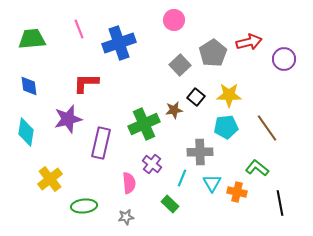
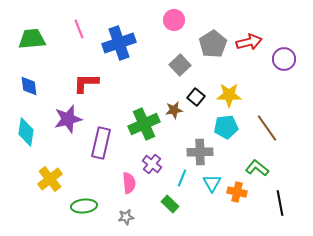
gray pentagon: moved 9 px up
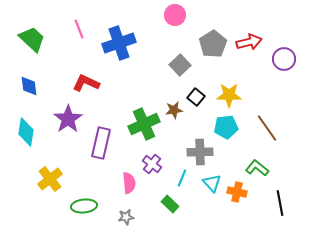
pink circle: moved 1 px right, 5 px up
green trapezoid: rotated 48 degrees clockwise
red L-shape: rotated 24 degrees clockwise
purple star: rotated 20 degrees counterclockwise
cyan triangle: rotated 12 degrees counterclockwise
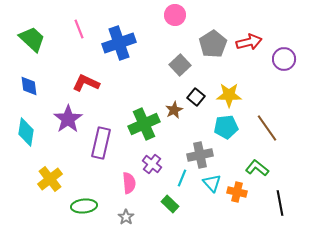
brown star: rotated 18 degrees counterclockwise
gray cross: moved 3 px down; rotated 10 degrees counterclockwise
gray star: rotated 28 degrees counterclockwise
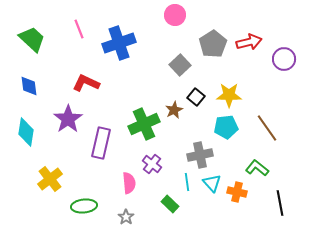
cyan line: moved 5 px right, 4 px down; rotated 30 degrees counterclockwise
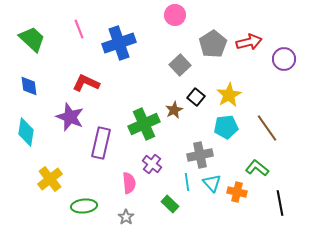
yellow star: rotated 30 degrees counterclockwise
purple star: moved 2 px right, 2 px up; rotated 16 degrees counterclockwise
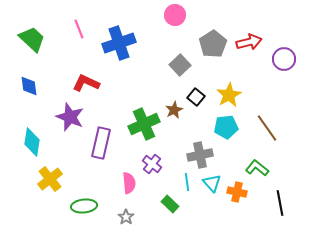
cyan diamond: moved 6 px right, 10 px down
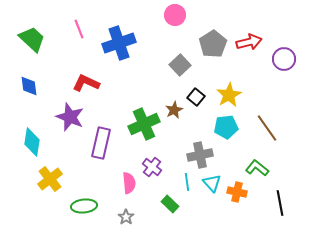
purple cross: moved 3 px down
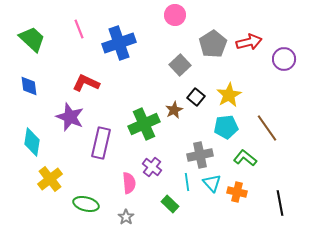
green L-shape: moved 12 px left, 10 px up
green ellipse: moved 2 px right, 2 px up; rotated 20 degrees clockwise
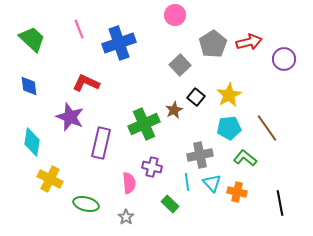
cyan pentagon: moved 3 px right, 1 px down
purple cross: rotated 24 degrees counterclockwise
yellow cross: rotated 25 degrees counterclockwise
